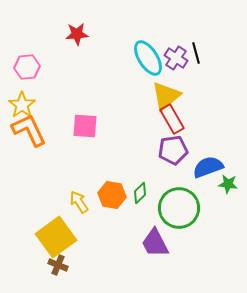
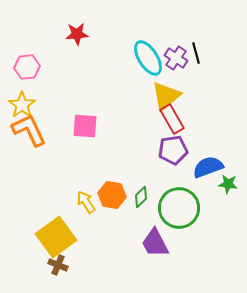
green diamond: moved 1 px right, 4 px down
yellow arrow: moved 7 px right
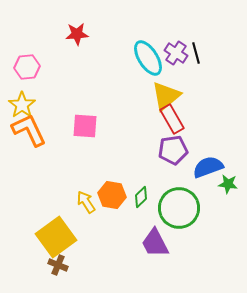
purple cross: moved 5 px up
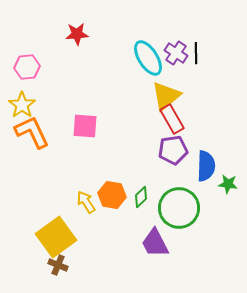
black line: rotated 15 degrees clockwise
orange L-shape: moved 3 px right, 2 px down
blue semicircle: moved 2 px left, 1 px up; rotated 112 degrees clockwise
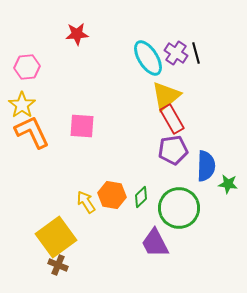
black line: rotated 15 degrees counterclockwise
pink square: moved 3 px left
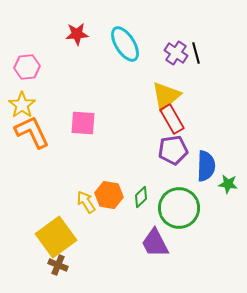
cyan ellipse: moved 23 px left, 14 px up
pink square: moved 1 px right, 3 px up
orange hexagon: moved 3 px left
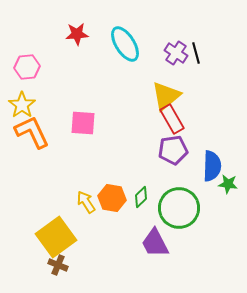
blue semicircle: moved 6 px right
orange hexagon: moved 3 px right, 3 px down
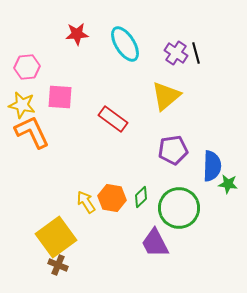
yellow star: rotated 24 degrees counterclockwise
red rectangle: moved 59 px left; rotated 24 degrees counterclockwise
pink square: moved 23 px left, 26 px up
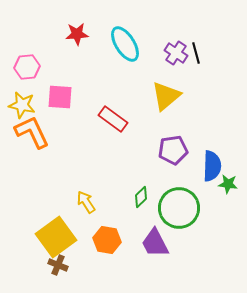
orange hexagon: moved 5 px left, 42 px down
